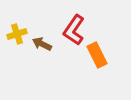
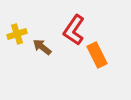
brown arrow: moved 3 px down; rotated 12 degrees clockwise
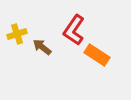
orange rectangle: rotated 30 degrees counterclockwise
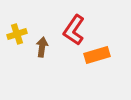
brown arrow: rotated 60 degrees clockwise
orange rectangle: rotated 50 degrees counterclockwise
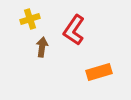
yellow cross: moved 13 px right, 15 px up
orange rectangle: moved 2 px right, 17 px down
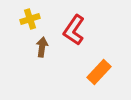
orange rectangle: rotated 30 degrees counterclockwise
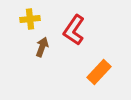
yellow cross: rotated 12 degrees clockwise
brown arrow: rotated 12 degrees clockwise
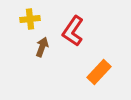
red L-shape: moved 1 px left, 1 px down
